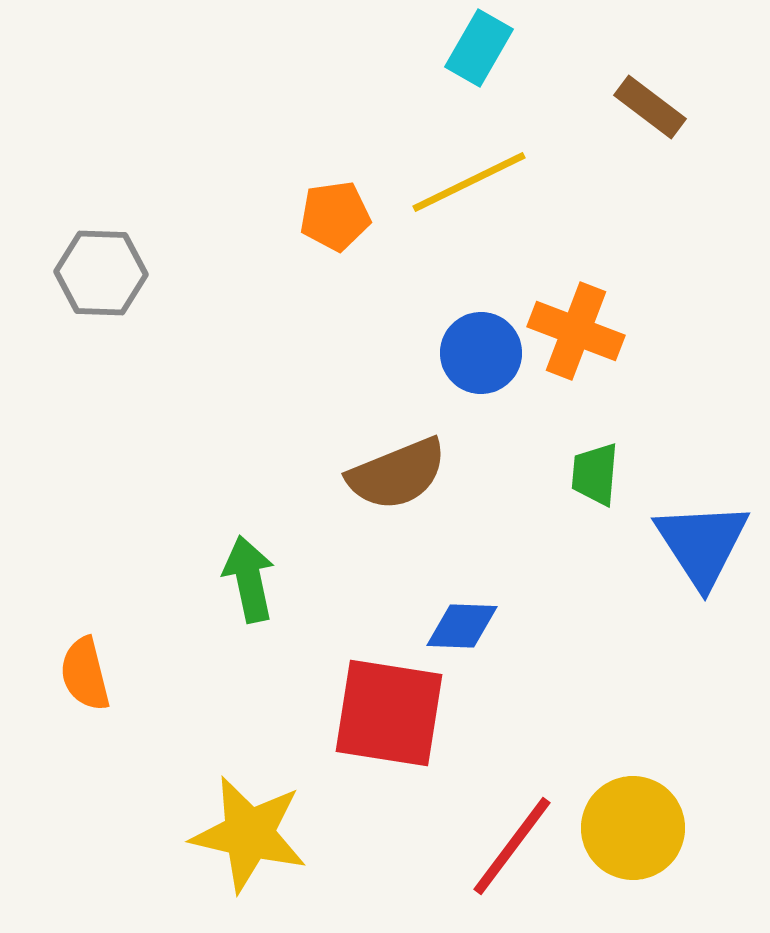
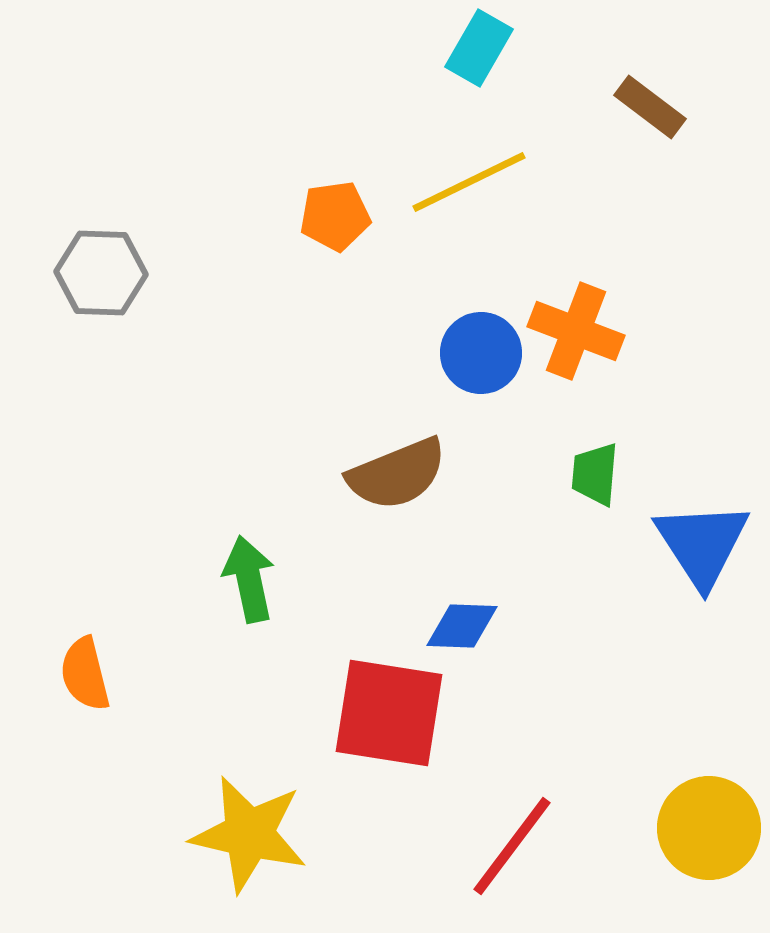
yellow circle: moved 76 px right
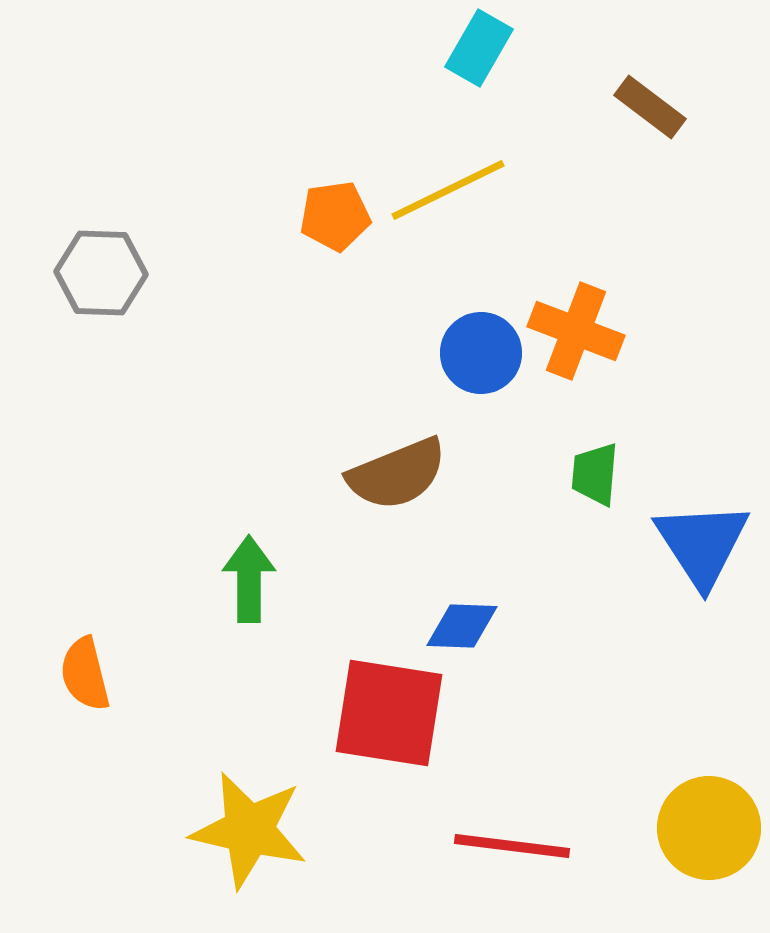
yellow line: moved 21 px left, 8 px down
green arrow: rotated 12 degrees clockwise
yellow star: moved 4 px up
red line: rotated 60 degrees clockwise
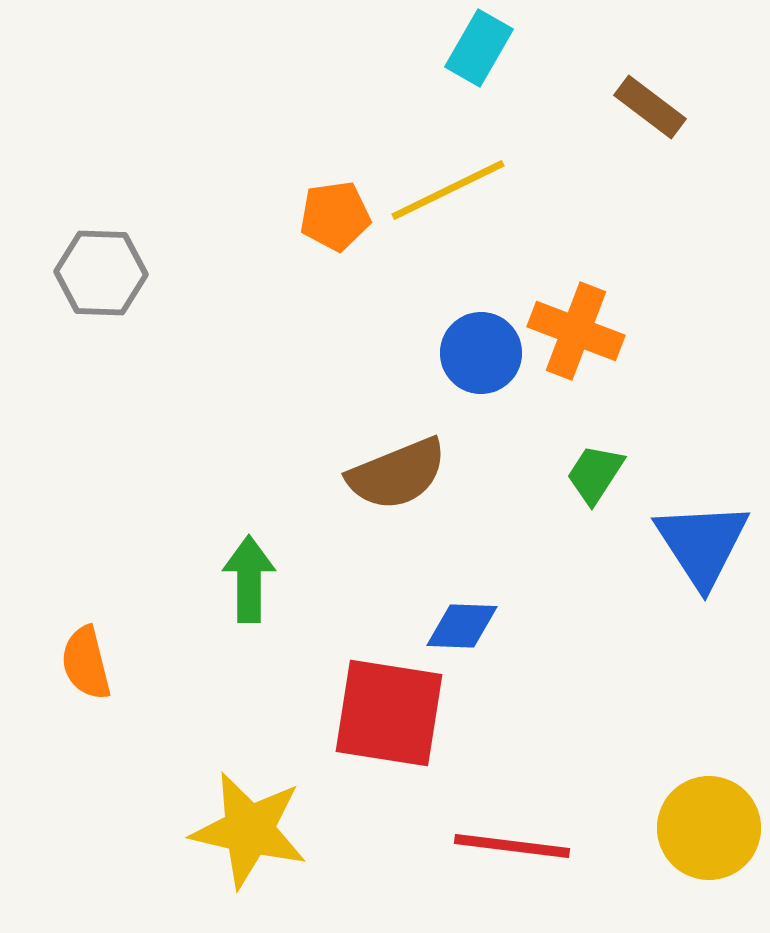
green trapezoid: rotated 28 degrees clockwise
orange semicircle: moved 1 px right, 11 px up
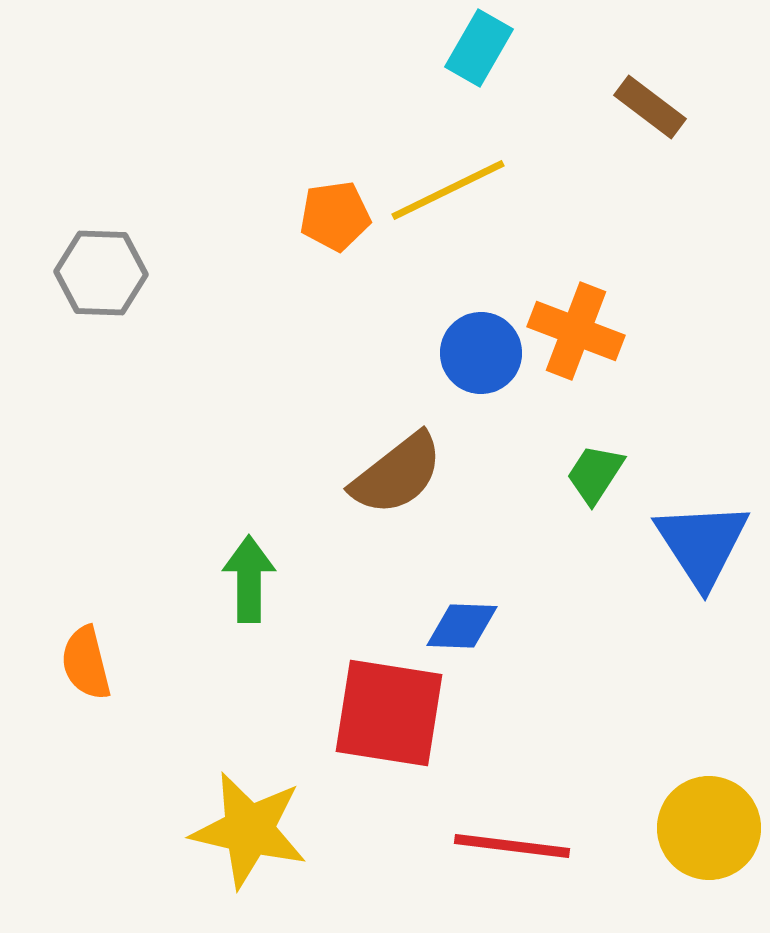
brown semicircle: rotated 16 degrees counterclockwise
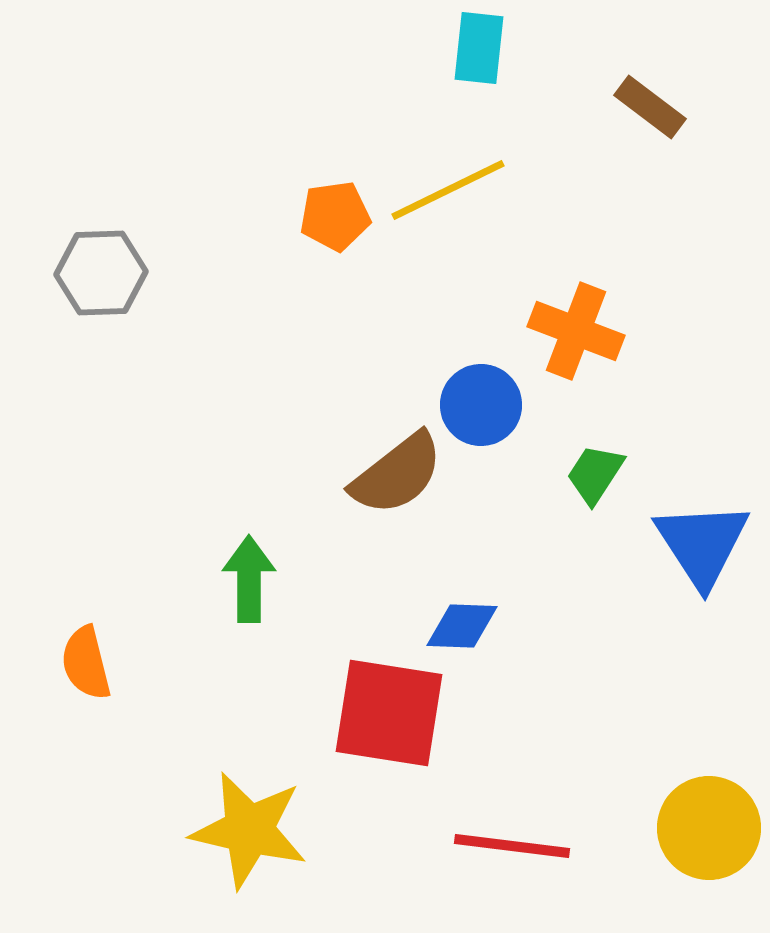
cyan rectangle: rotated 24 degrees counterclockwise
gray hexagon: rotated 4 degrees counterclockwise
blue circle: moved 52 px down
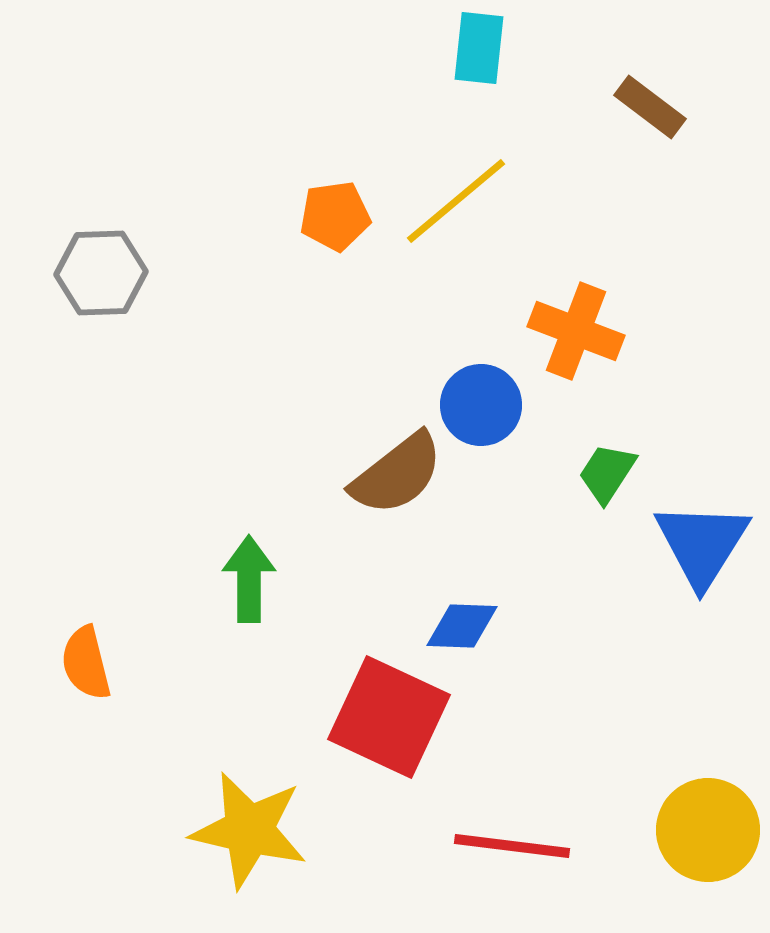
yellow line: moved 8 px right, 11 px down; rotated 14 degrees counterclockwise
green trapezoid: moved 12 px right, 1 px up
blue triangle: rotated 5 degrees clockwise
red square: moved 4 px down; rotated 16 degrees clockwise
yellow circle: moved 1 px left, 2 px down
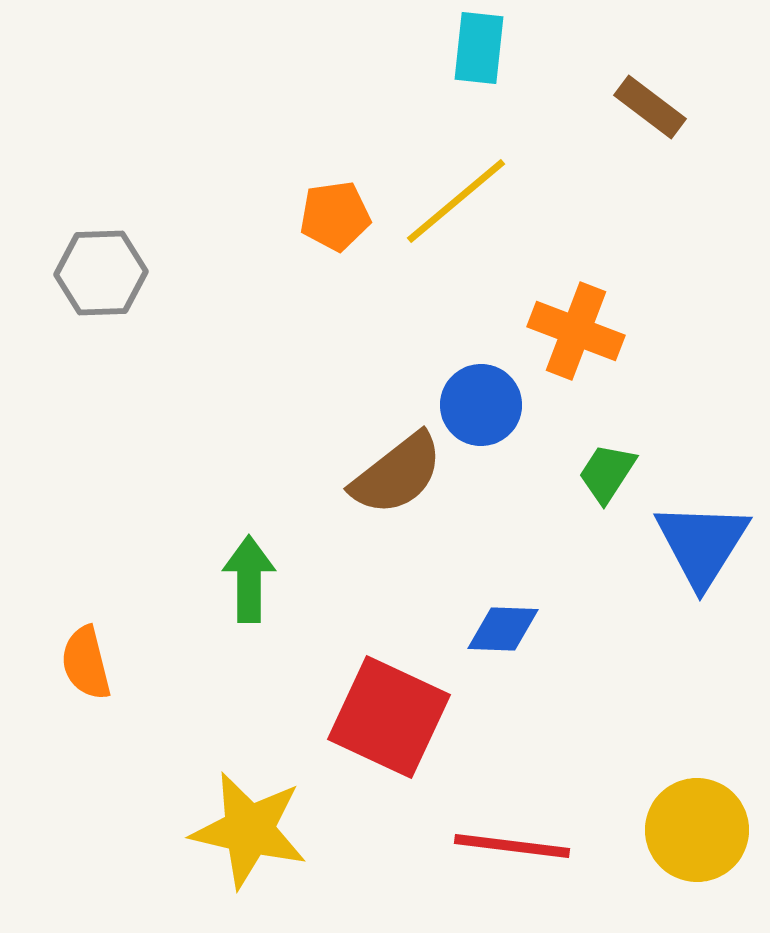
blue diamond: moved 41 px right, 3 px down
yellow circle: moved 11 px left
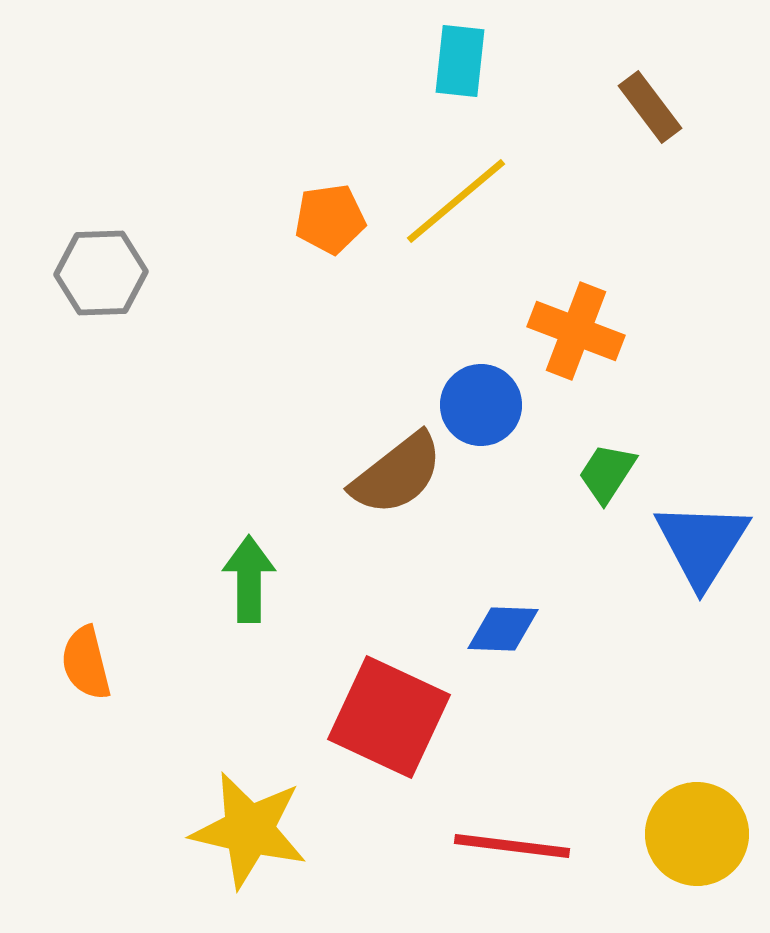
cyan rectangle: moved 19 px left, 13 px down
brown rectangle: rotated 16 degrees clockwise
orange pentagon: moved 5 px left, 3 px down
yellow circle: moved 4 px down
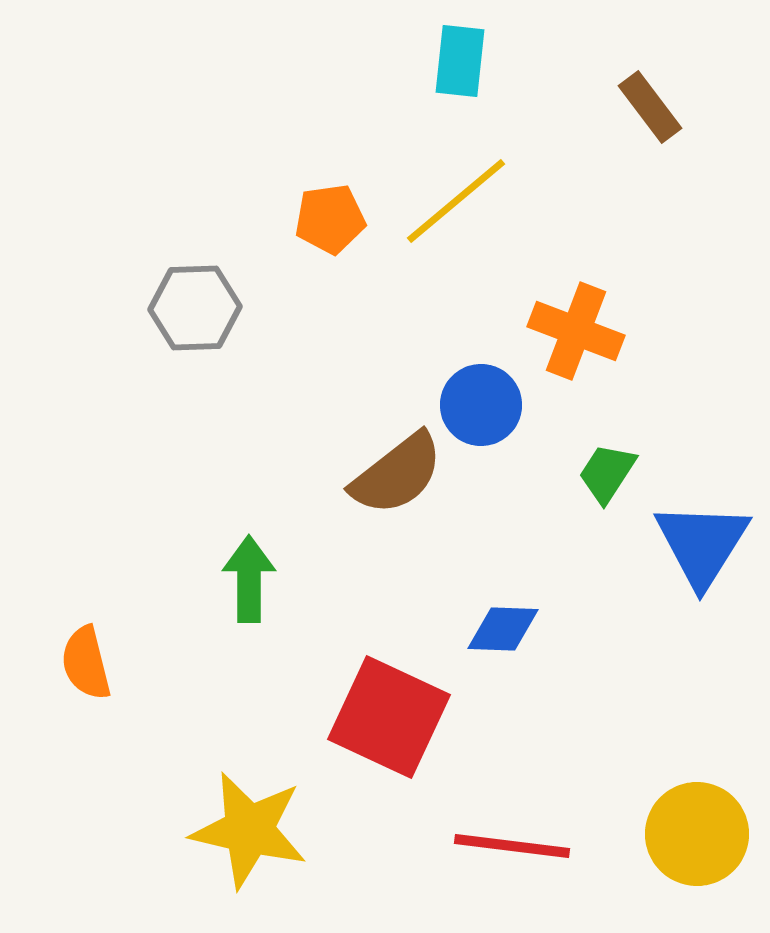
gray hexagon: moved 94 px right, 35 px down
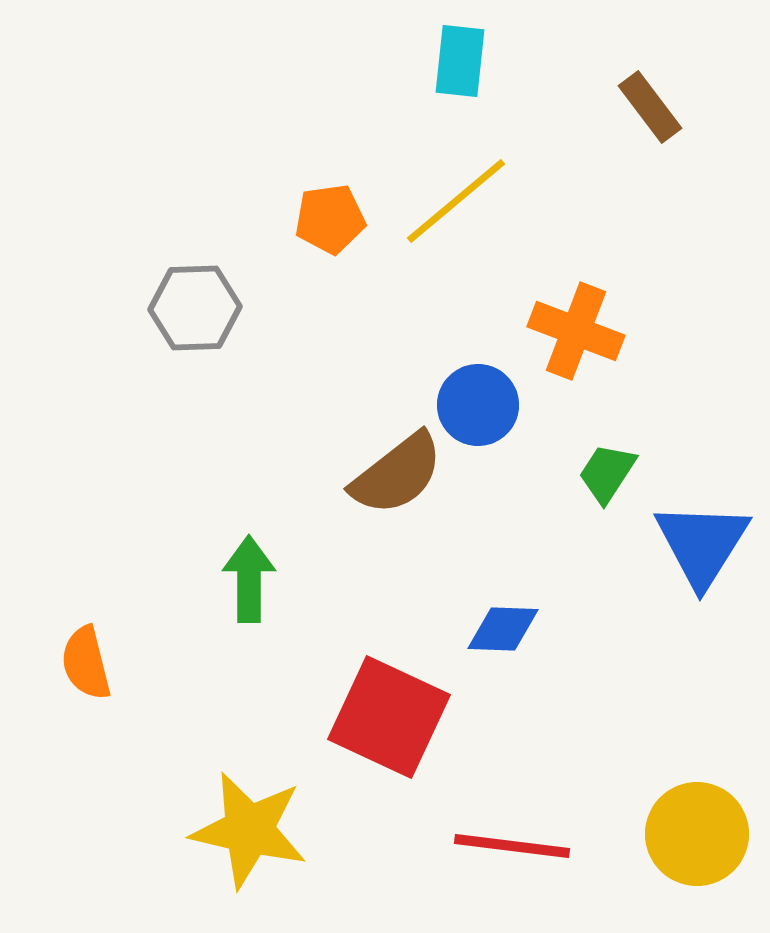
blue circle: moved 3 px left
